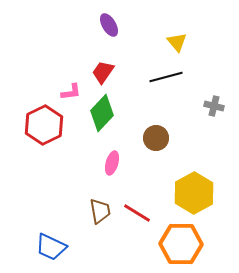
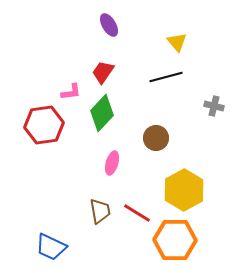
red hexagon: rotated 18 degrees clockwise
yellow hexagon: moved 10 px left, 3 px up
orange hexagon: moved 6 px left, 4 px up
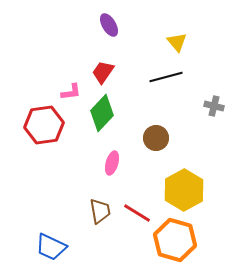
orange hexagon: rotated 15 degrees clockwise
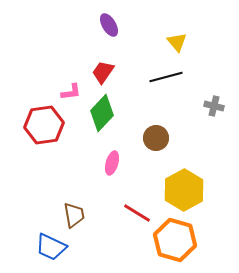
brown trapezoid: moved 26 px left, 4 px down
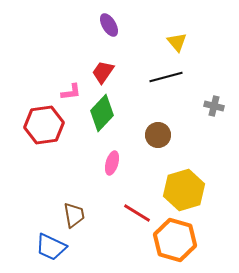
brown circle: moved 2 px right, 3 px up
yellow hexagon: rotated 12 degrees clockwise
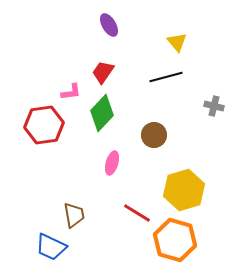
brown circle: moved 4 px left
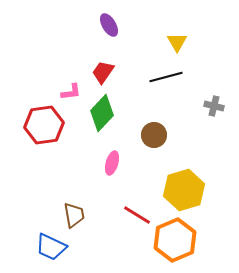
yellow triangle: rotated 10 degrees clockwise
red line: moved 2 px down
orange hexagon: rotated 21 degrees clockwise
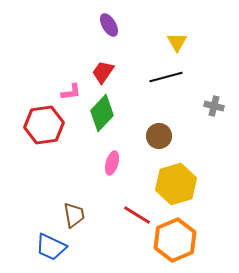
brown circle: moved 5 px right, 1 px down
yellow hexagon: moved 8 px left, 6 px up
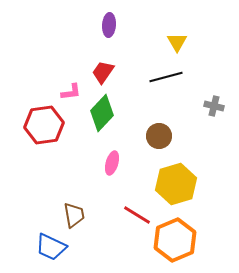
purple ellipse: rotated 35 degrees clockwise
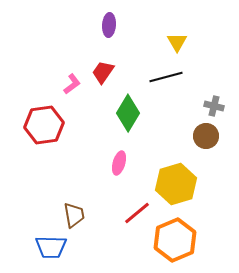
pink L-shape: moved 1 px right, 8 px up; rotated 30 degrees counterclockwise
green diamond: moved 26 px right; rotated 12 degrees counterclockwise
brown circle: moved 47 px right
pink ellipse: moved 7 px right
red line: moved 2 px up; rotated 72 degrees counterclockwise
blue trapezoid: rotated 24 degrees counterclockwise
